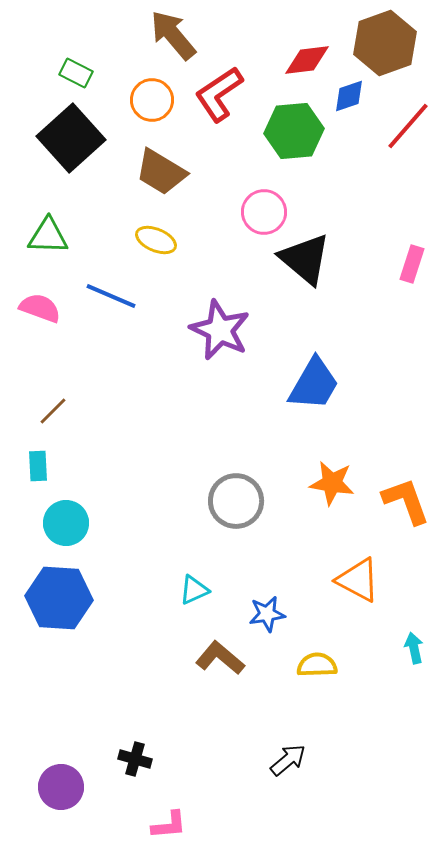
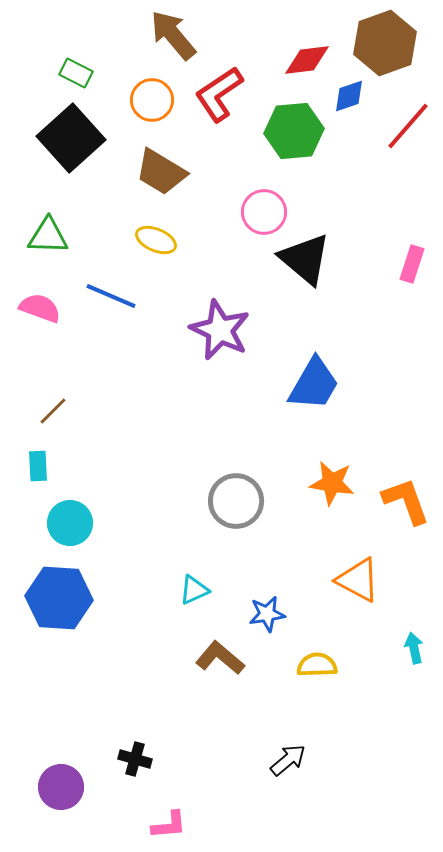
cyan circle: moved 4 px right
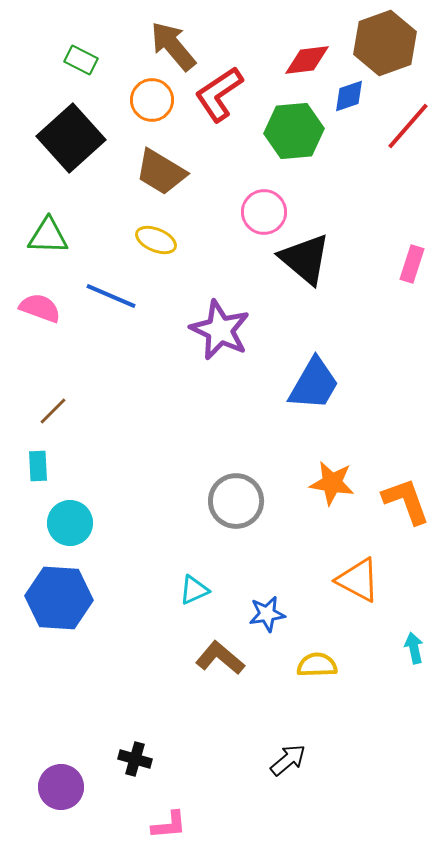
brown arrow: moved 11 px down
green rectangle: moved 5 px right, 13 px up
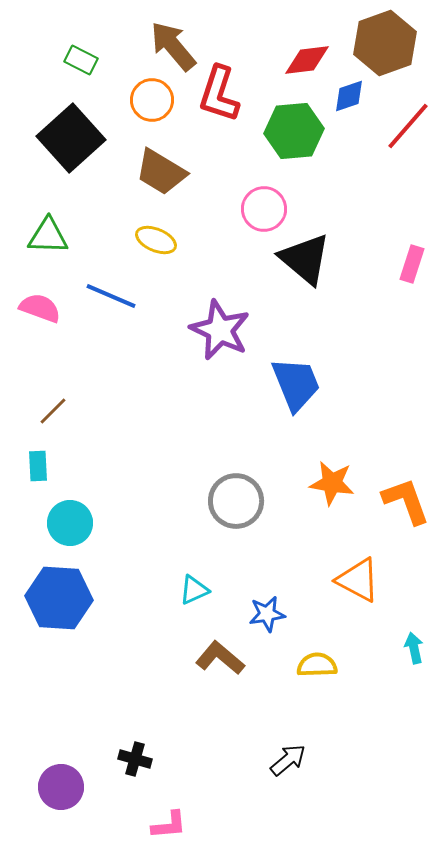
red L-shape: rotated 38 degrees counterclockwise
pink circle: moved 3 px up
blue trapezoid: moved 18 px left; rotated 52 degrees counterclockwise
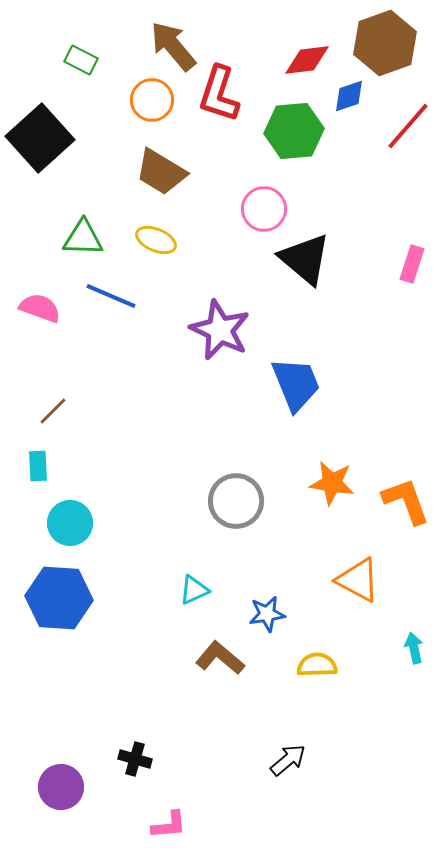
black square: moved 31 px left
green triangle: moved 35 px right, 2 px down
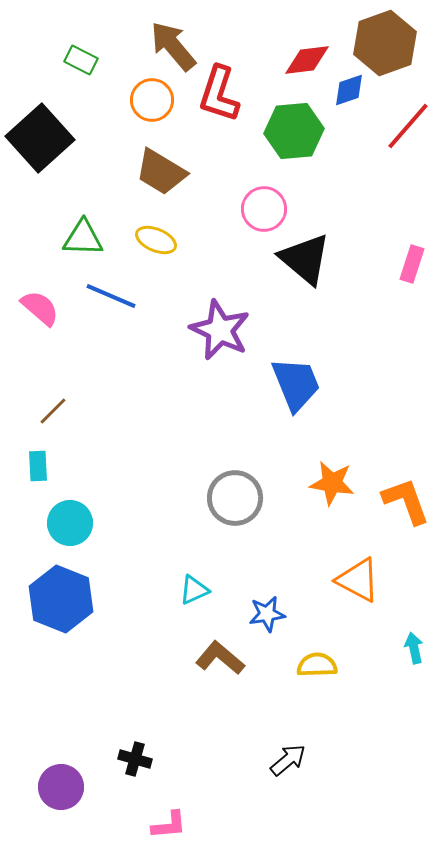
blue diamond: moved 6 px up
pink semicircle: rotated 21 degrees clockwise
gray circle: moved 1 px left, 3 px up
blue hexagon: moved 2 px right, 1 px down; rotated 18 degrees clockwise
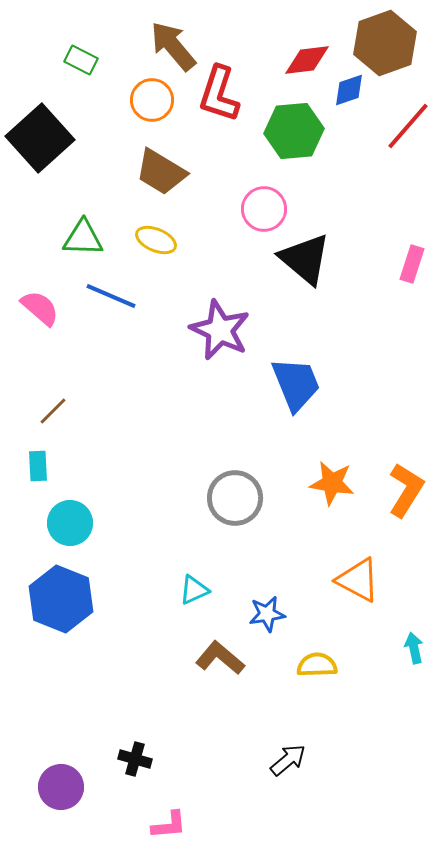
orange L-shape: moved 11 px up; rotated 52 degrees clockwise
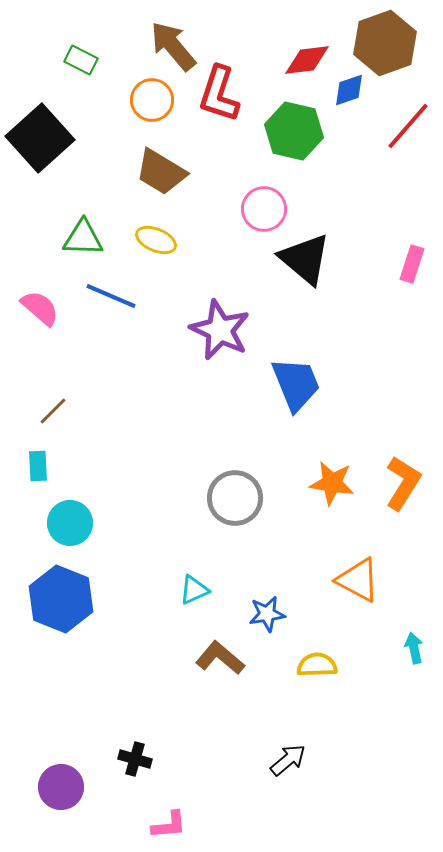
green hexagon: rotated 18 degrees clockwise
orange L-shape: moved 3 px left, 7 px up
